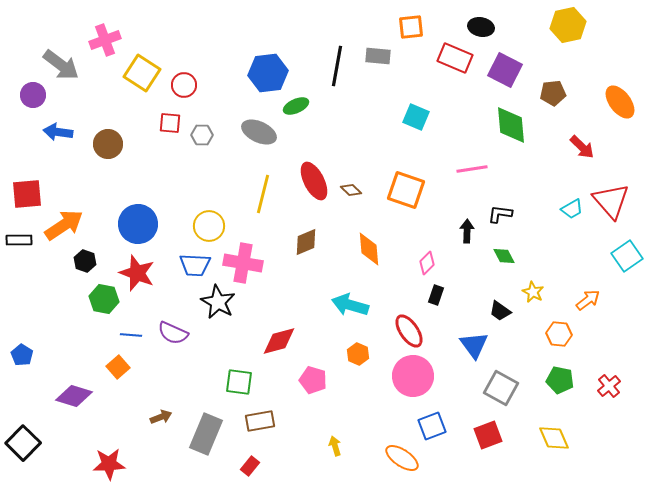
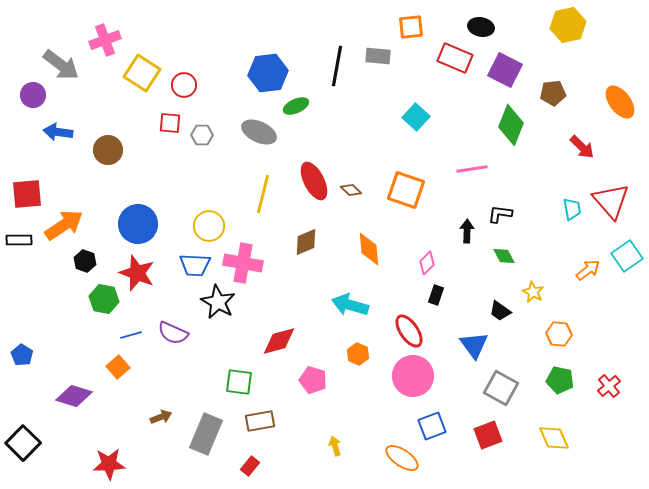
cyan square at (416, 117): rotated 20 degrees clockwise
green diamond at (511, 125): rotated 27 degrees clockwise
brown circle at (108, 144): moved 6 px down
cyan trapezoid at (572, 209): rotated 70 degrees counterclockwise
orange arrow at (588, 300): moved 30 px up
blue line at (131, 335): rotated 20 degrees counterclockwise
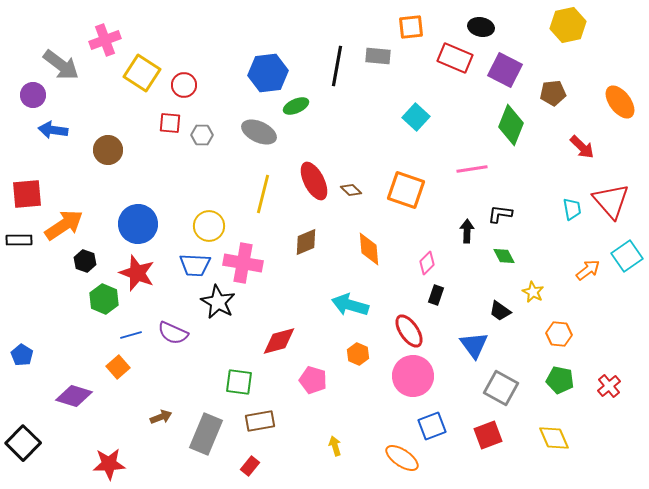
blue arrow at (58, 132): moved 5 px left, 2 px up
green hexagon at (104, 299): rotated 12 degrees clockwise
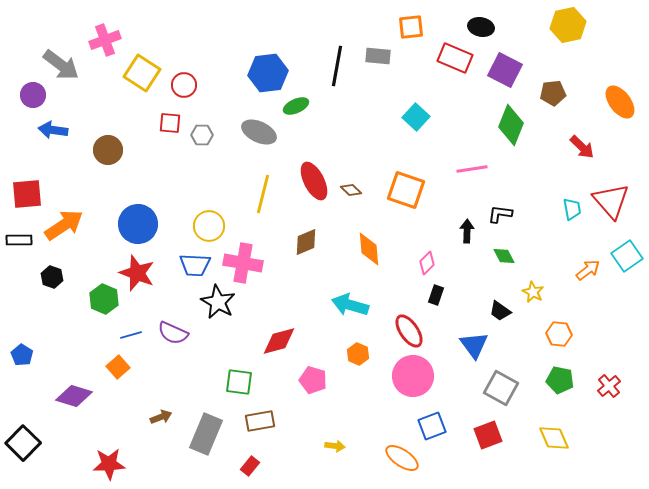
black hexagon at (85, 261): moved 33 px left, 16 px down
yellow arrow at (335, 446): rotated 114 degrees clockwise
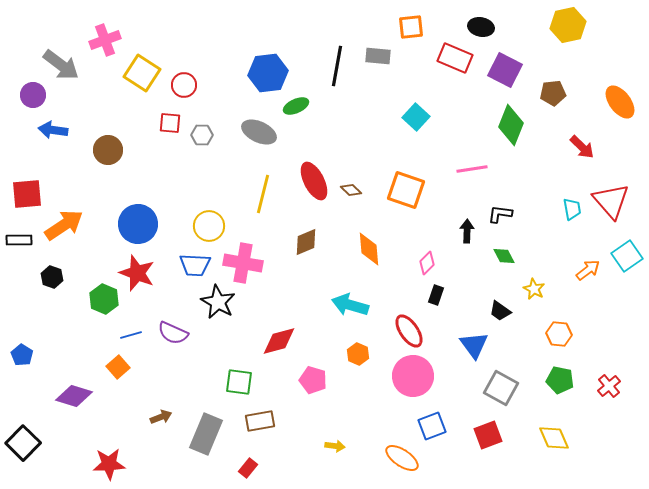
yellow star at (533, 292): moved 1 px right, 3 px up
red rectangle at (250, 466): moved 2 px left, 2 px down
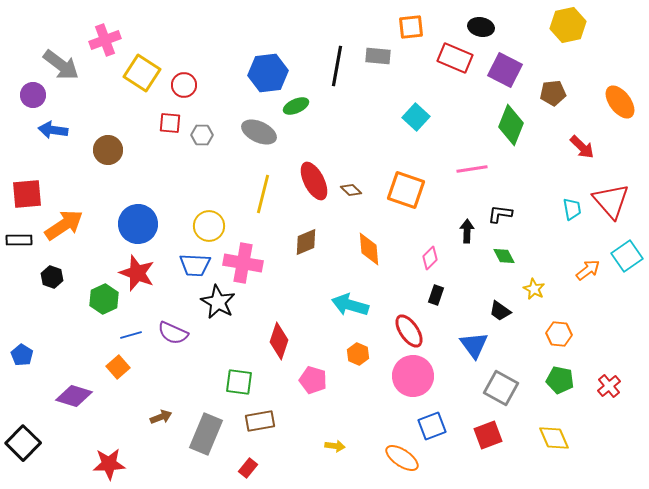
pink diamond at (427, 263): moved 3 px right, 5 px up
green hexagon at (104, 299): rotated 12 degrees clockwise
red diamond at (279, 341): rotated 57 degrees counterclockwise
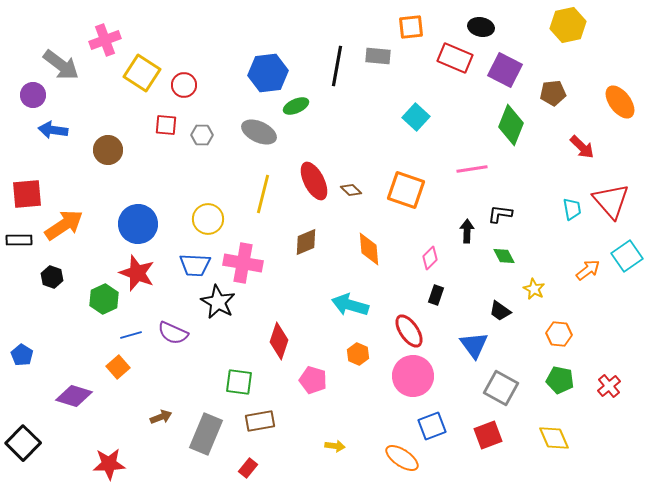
red square at (170, 123): moved 4 px left, 2 px down
yellow circle at (209, 226): moved 1 px left, 7 px up
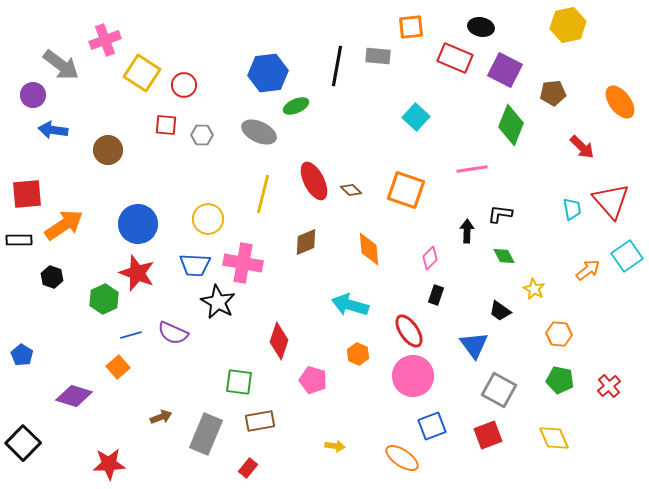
gray square at (501, 388): moved 2 px left, 2 px down
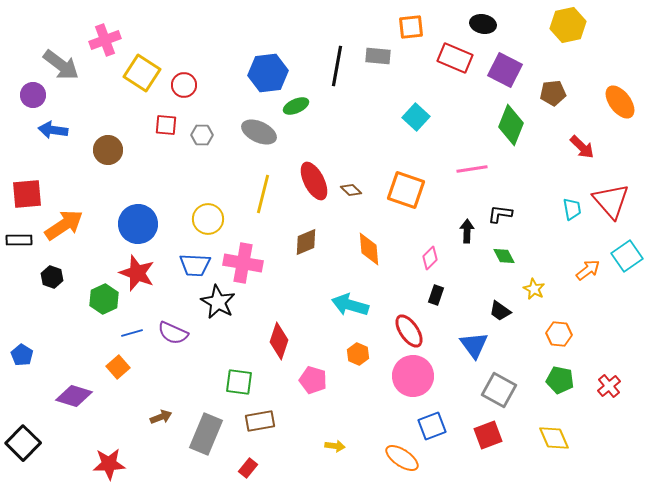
black ellipse at (481, 27): moved 2 px right, 3 px up
blue line at (131, 335): moved 1 px right, 2 px up
